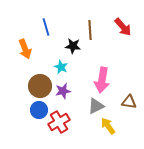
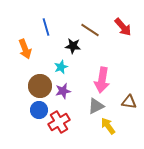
brown line: rotated 54 degrees counterclockwise
cyan star: rotated 24 degrees clockwise
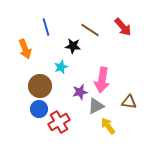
purple star: moved 17 px right, 1 px down
blue circle: moved 1 px up
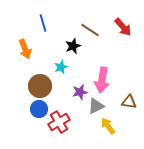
blue line: moved 3 px left, 4 px up
black star: rotated 28 degrees counterclockwise
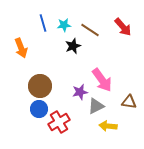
orange arrow: moved 4 px left, 1 px up
cyan star: moved 3 px right, 42 px up; rotated 16 degrees clockwise
pink arrow: rotated 45 degrees counterclockwise
yellow arrow: rotated 48 degrees counterclockwise
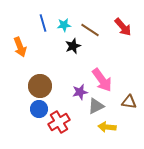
orange arrow: moved 1 px left, 1 px up
yellow arrow: moved 1 px left, 1 px down
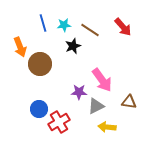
brown circle: moved 22 px up
purple star: moved 1 px left; rotated 14 degrees clockwise
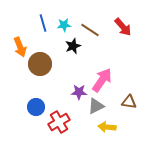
pink arrow: rotated 110 degrees counterclockwise
blue circle: moved 3 px left, 2 px up
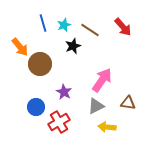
cyan star: rotated 16 degrees counterclockwise
orange arrow: rotated 18 degrees counterclockwise
purple star: moved 15 px left; rotated 28 degrees clockwise
brown triangle: moved 1 px left, 1 px down
